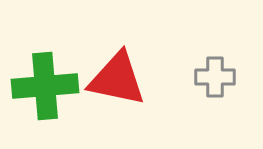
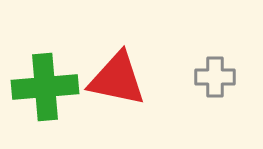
green cross: moved 1 px down
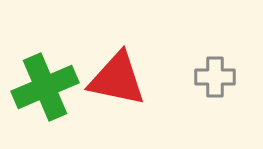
green cross: rotated 18 degrees counterclockwise
